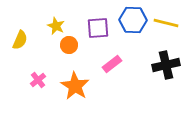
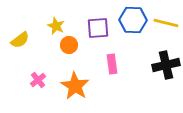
yellow semicircle: rotated 30 degrees clockwise
pink rectangle: rotated 60 degrees counterclockwise
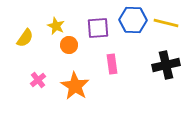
yellow semicircle: moved 5 px right, 2 px up; rotated 18 degrees counterclockwise
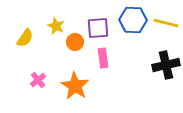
orange circle: moved 6 px right, 3 px up
pink rectangle: moved 9 px left, 6 px up
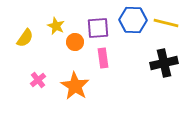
black cross: moved 2 px left, 2 px up
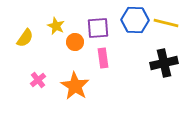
blue hexagon: moved 2 px right
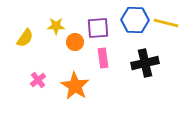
yellow star: rotated 24 degrees counterclockwise
black cross: moved 19 px left
